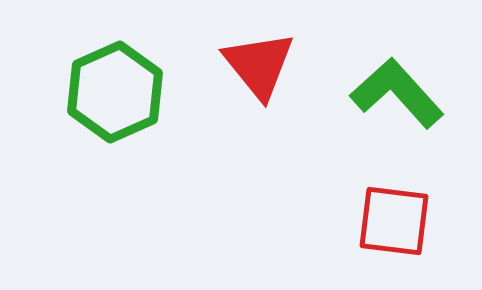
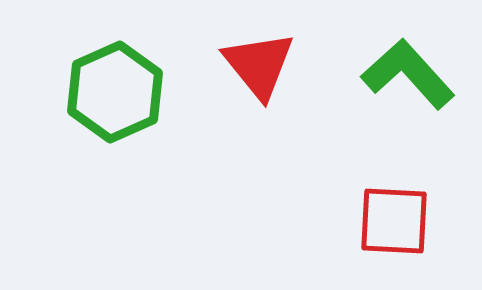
green L-shape: moved 11 px right, 19 px up
red square: rotated 4 degrees counterclockwise
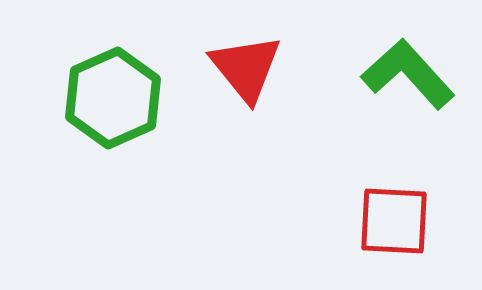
red triangle: moved 13 px left, 3 px down
green hexagon: moved 2 px left, 6 px down
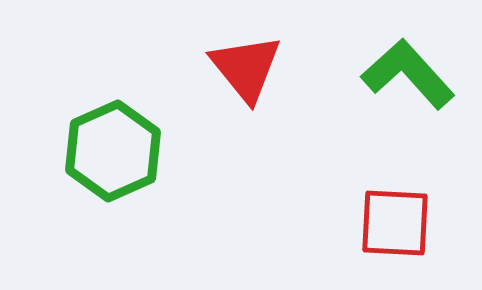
green hexagon: moved 53 px down
red square: moved 1 px right, 2 px down
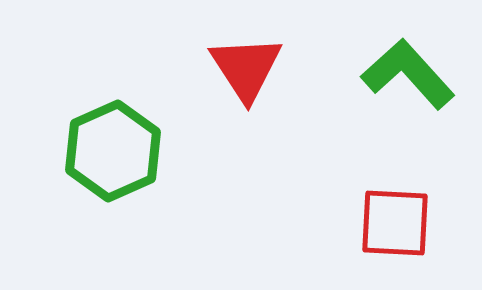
red triangle: rotated 6 degrees clockwise
